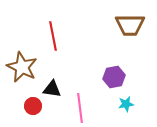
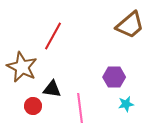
brown trapezoid: rotated 40 degrees counterclockwise
red line: rotated 40 degrees clockwise
purple hexagon: rotated 10 degrees clockwise
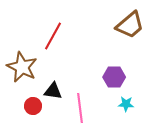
black triangle: moved 1 px right, 2 px down
cyan star: rotated 14 degrees clockwise
